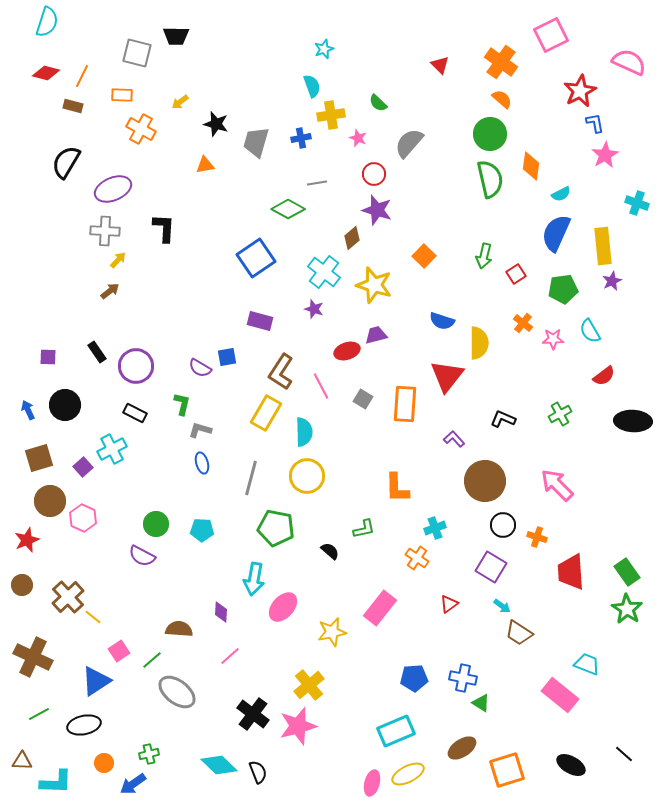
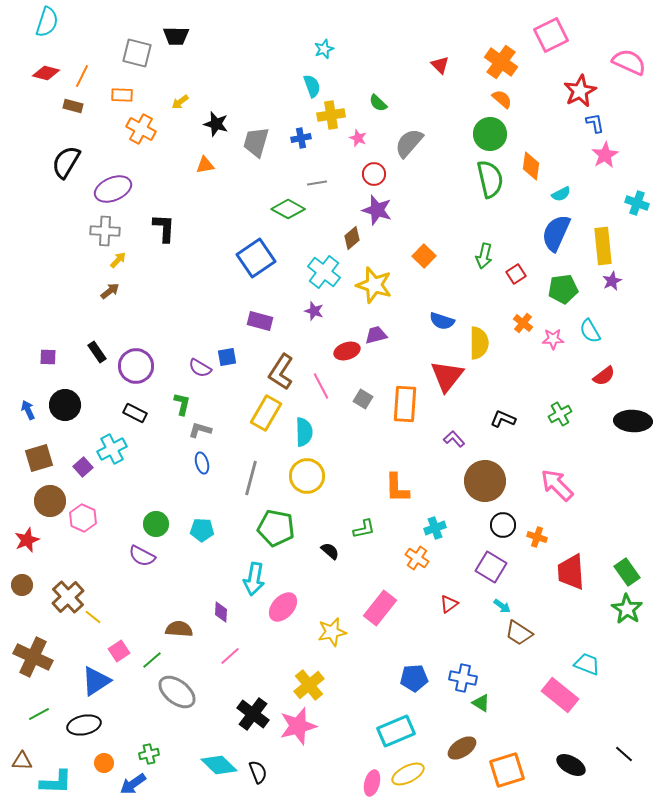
purple star at (314, 309): moved 2 px down
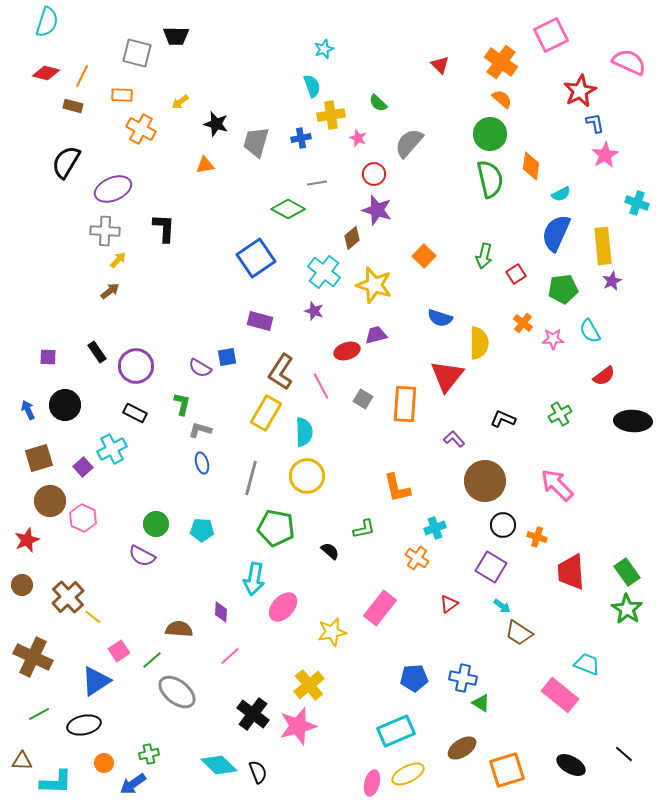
blue semicircle at (442, 321): moved 2 px left, 3 px up
orange L-shape at (397, 488): rotated 12 degrees counterclockwise
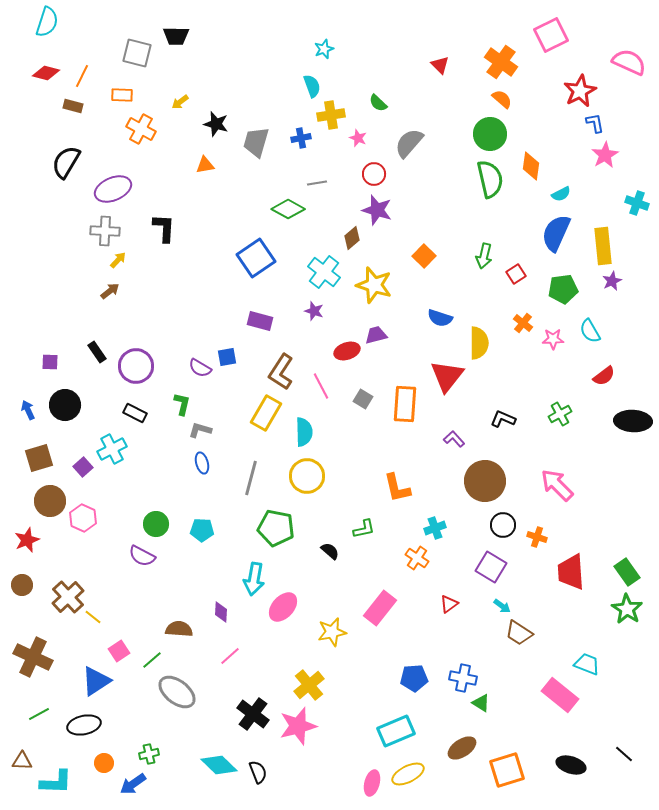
purple square at (48, 357): moved 2 px right, 5 px down
black ellipse at (571, 765): rotated 12 degrees counterclockwise
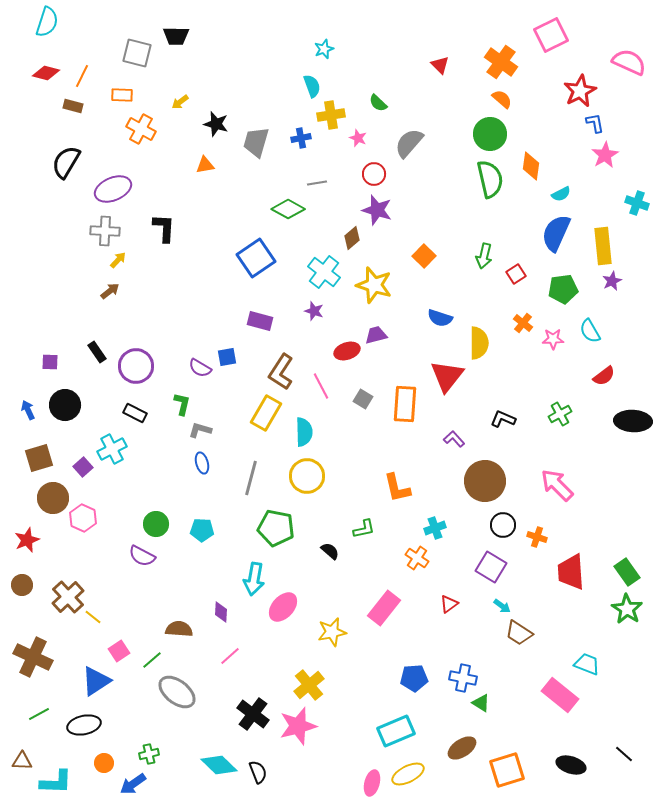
brown circle at (50, 501): moved 3 px right, 3 px up
pink rectangle at (380, 608): moved 4 px right
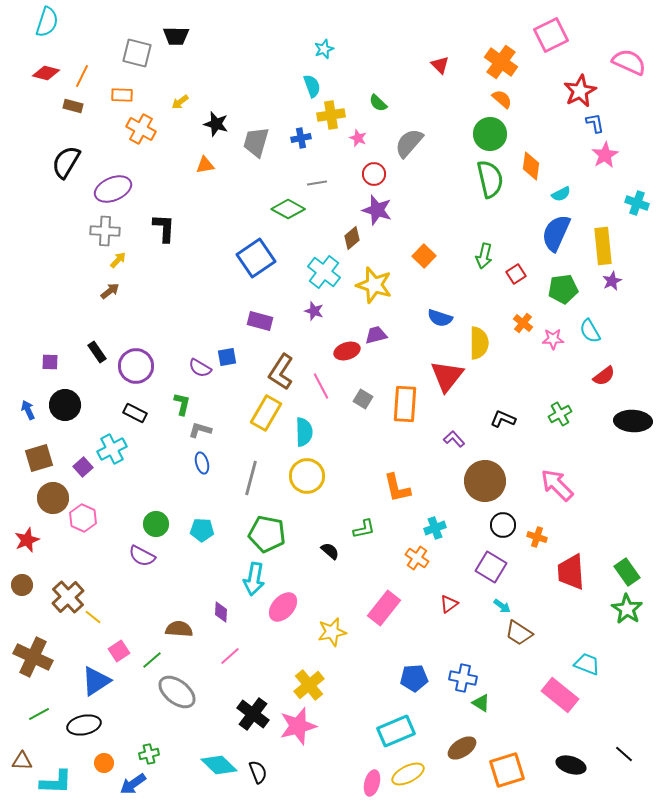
green pentagon at (276, 528): moved 9 px left, 6 px down
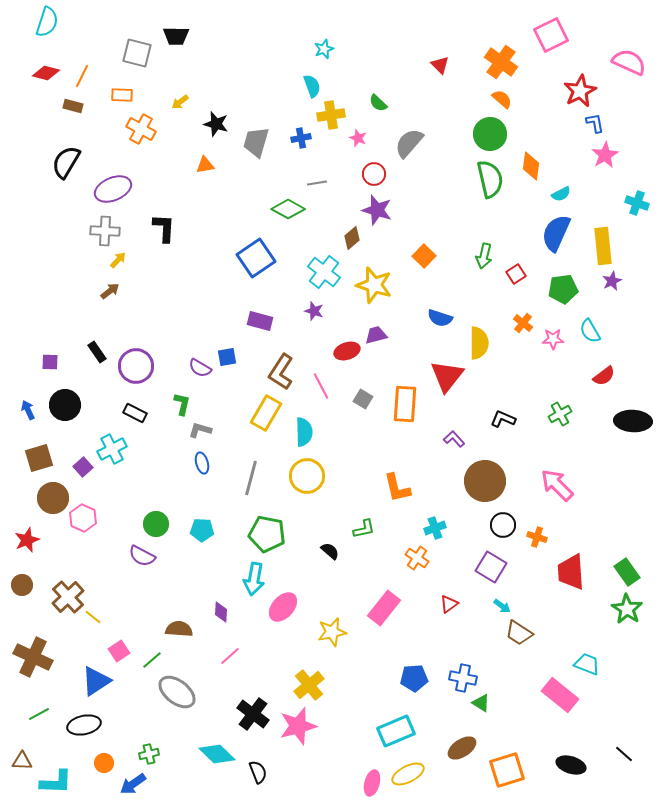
cyan diamond at (219, 765): moved 2 px left, 11 px up
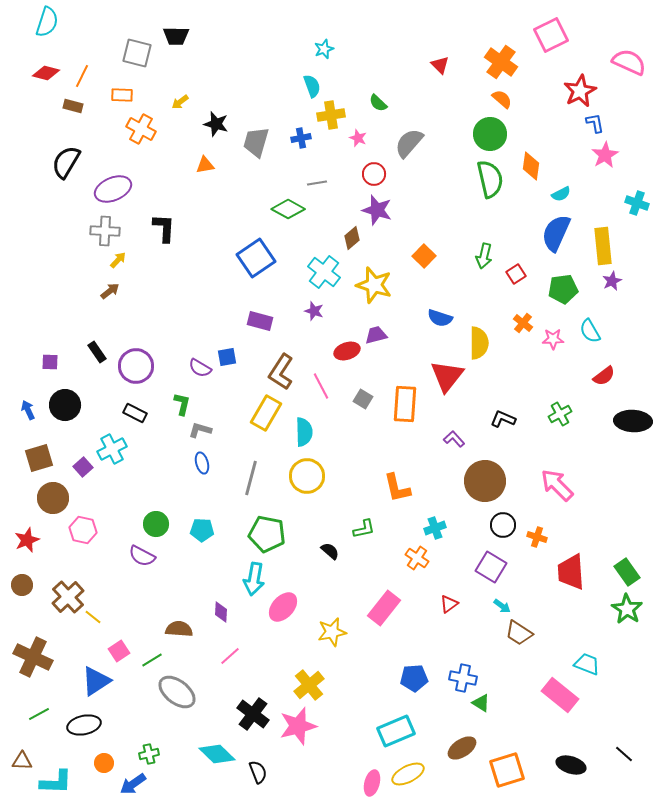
pink hexagon at (83, 518): moved 12 px down; rotated 12 degrees counterclockwise
green line at (152, 660): rotated 10 degrees clockwise
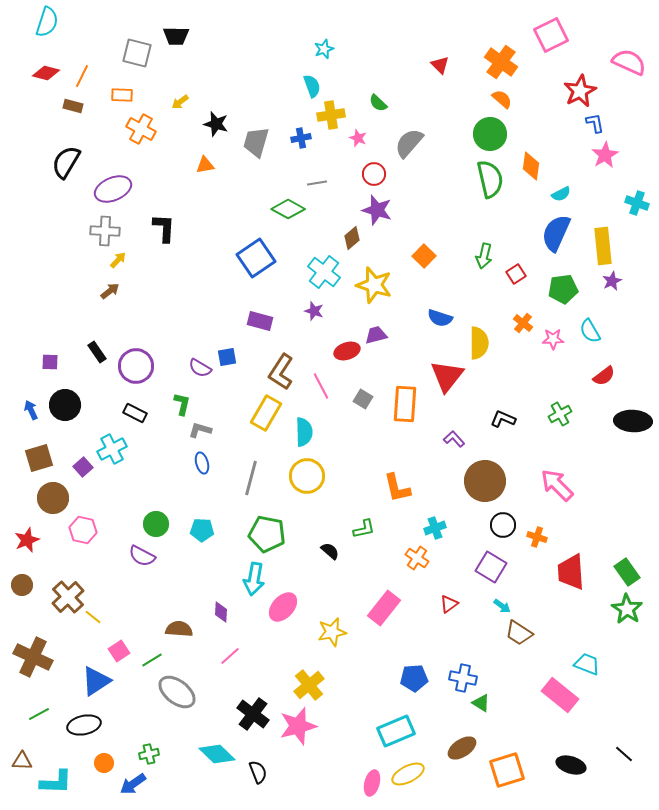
blue arrow at (28, 410): moved 3 px right
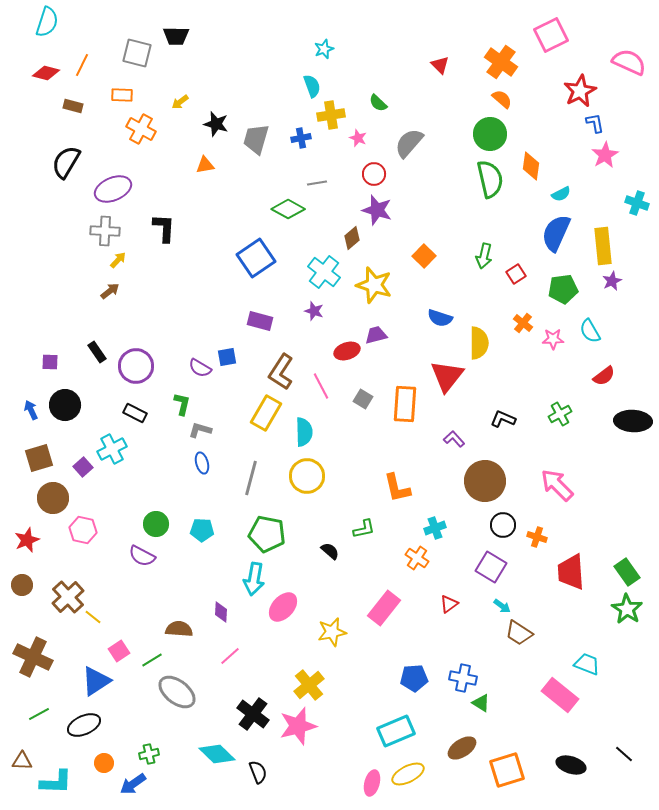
orange line at (82, 76): moved 11 px up
gray trapezoid at (256, 142): moved 3 px up
black ellipse at (84, 725): rotated 12 degrees counterclockwise
